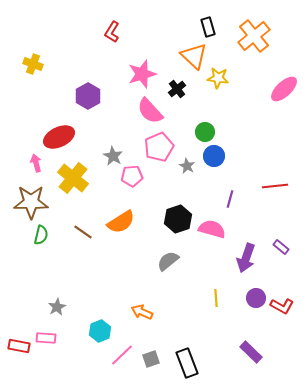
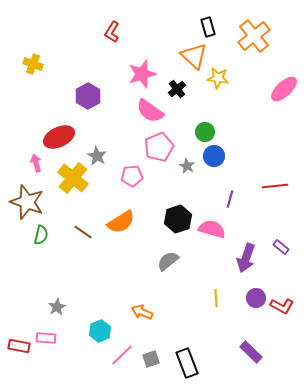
pink semicircle at (150, 111): rotated 12 degrees counterclockwise
gray star at (113, 156): moved 16 px left
brown star at (31, 202): moved 4 px left; rotated 20 degrees clockwise
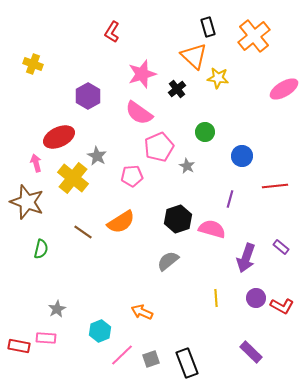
pink ellipse at (284, 89): rotated 12 degrees clockwise
pink semicircle at (150, 111): moved 11 px left, 2 px down
blue circle at (214, 156): moved 28 px right
green semicircle at (41, 235): moved 14 px down
gray star at (57, 307): moved 2 px down
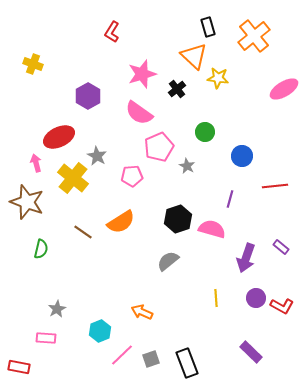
red rectangle at (19, 346): moved 21 px down
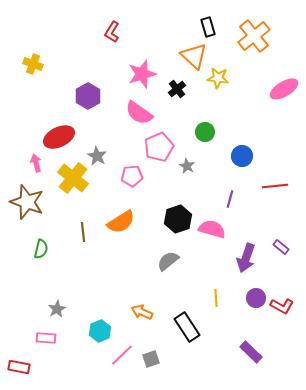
brown line at (83, 232): rotated 48 degrees clockwise
black rectangle at (187, 363): moved 36 px up; rotated 12 degrees counterclockwise
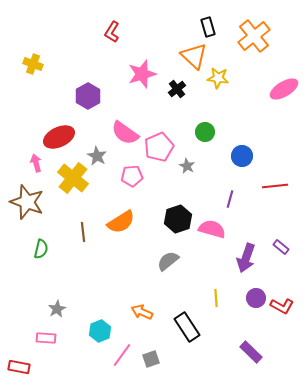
pink semicircle at (139, 113): moved 14 px left, 20 px down
pink line at (122, 355): rotated 10 degrees counterclockwise
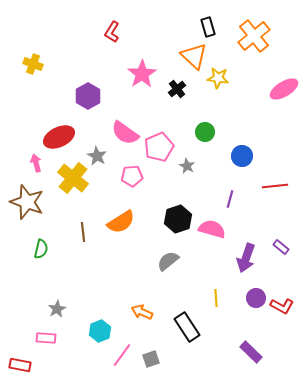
pink star at (142, 74): rotated 16 degrees counterclockwise
red rectangle at (19, 367): moved 1 px right, 2 px up
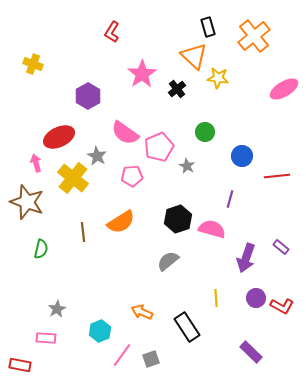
red line at (275, 186): moved 2 px right, 10 px up
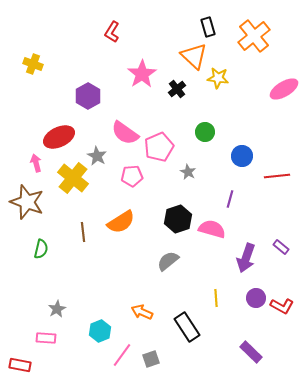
gray star at (187, 166): moved 1 px right, 6 px down
